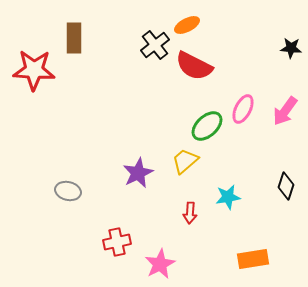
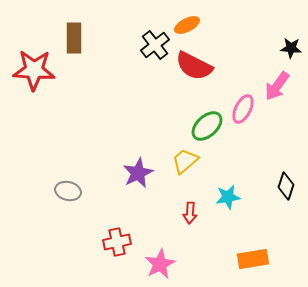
pink arrow: moved 8 px left, 25 px up
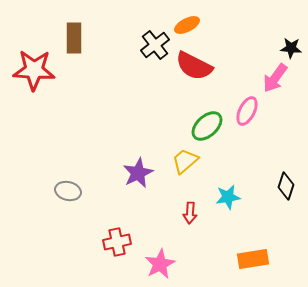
pink arrow: moved 2 px left, 8 px up
pink ellipse: moved 4 px right, 2 px down
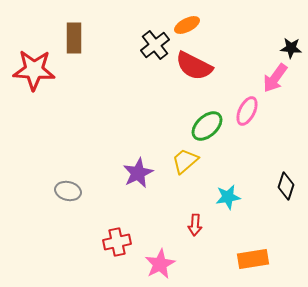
red arrow: moved 5 px right, 12 px down
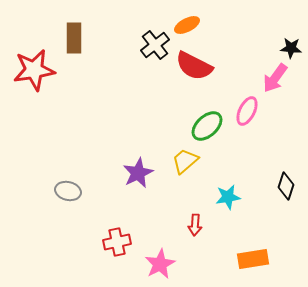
red star: rotated 12 degrees counterclockwise
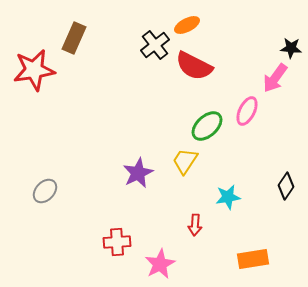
brown rectangle: rotated 24 degrees clockwise
yellow trapezoid: rotated 16 degrees counterclockwise
black diamond: rotated 16 degrees clockwise
gray ellipse: moved 23 px left; rotated 60 degrees counterclockwise
red cross: rotated 8 degrees clockwise
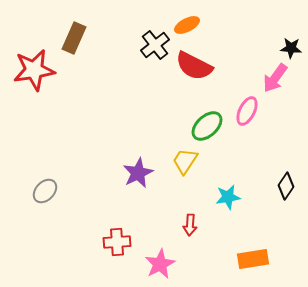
red arrow: moved 5 px left
